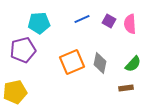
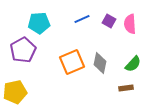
purple pentagon: rotated 15 degrees counterclockwise
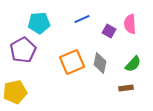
purple square: moved 10 px down
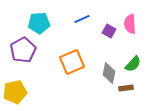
gray diamond: moved 9 px right, 10 px down
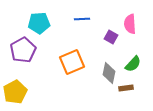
blue line: rotated 21 degrees clockwise
purple square: moved 2 px right, 6 px down
yellow pentagon: rotated 15 degrees counterclockwise
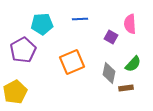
blue line: moved 2 px left
cyan pentagon: moved 3 px right, 1 px down
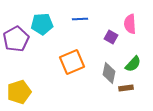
purple pentagon: moved 7 px left, 11 px up
yellow pentagon: moved 4 px right; rotated 10 degrees clockwise
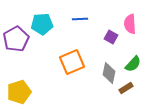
brown rectangle: rotated 24 degrees counterclockwise
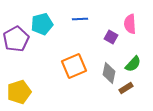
cyan pentagon: rotated 10 degrees counterclockwise
orange square: moved 2 px right, 4 px down
